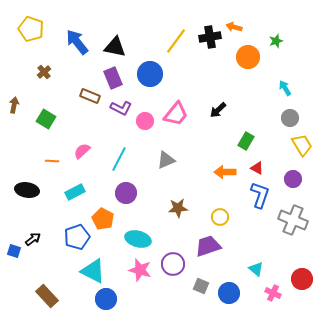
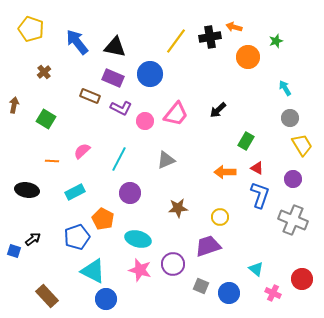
purple rectangle at (113, 78): rotated 45 degrees counterclockwise
purple circle at (126, 193): moved 4 px right
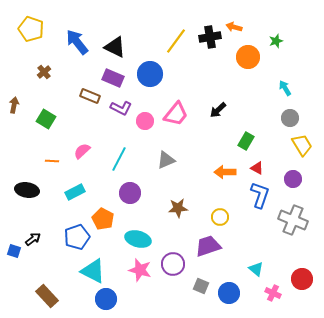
black triangle at (115, 47): rotated 15 degrees clockwise
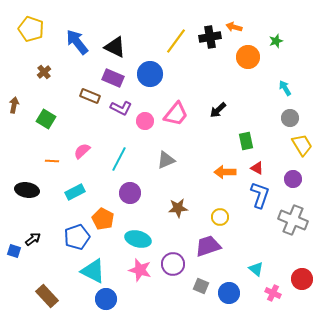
green rectangle at (246, 141): rotated 42 degrees counterclockwise
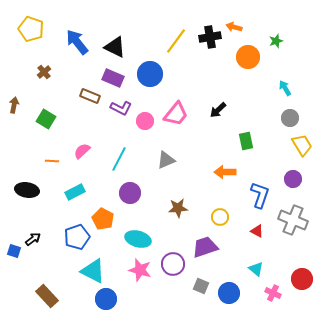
red triangle at (257, 168): moved 63 px down
purple trapezoid at (208, 246): moved 3 px left, 1 px down
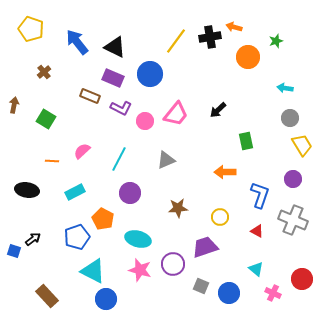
cyan arrow at (285, 88): rotated 49 degrees counterclockwise
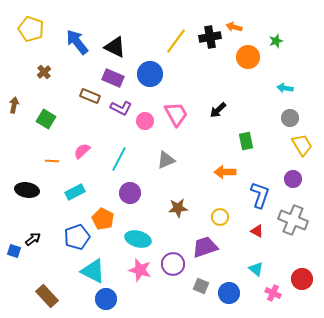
pink trapezoid at (176, 114): rotated 68 degrees counterclockwise
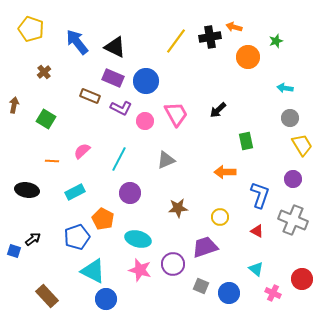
blue circle at (150, 74): moved 4 px left, 7 px down
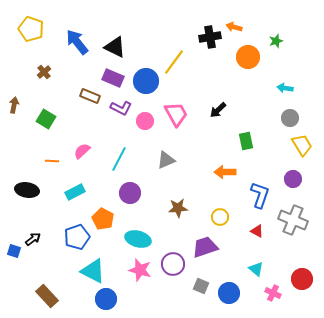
yellow line at (176, 41): moved 2 px left, 21 px down
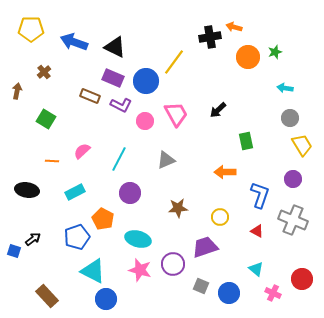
yellow pentagon at (31, 29): rotated 20 degrees counterclockwise
green star at (276, 41): moved 1 px left, 11 px down
blue arrow at (77, 42): moved 3 px left; rotated 32 degrees counterclockwise
brown arrow at (14, 105): moved 3 px right, 14 px up
purple L-shape at (121, 108): moved 3 px up
